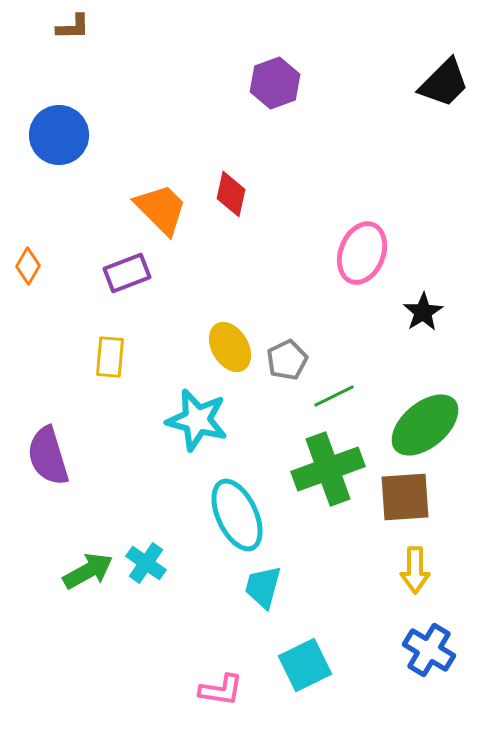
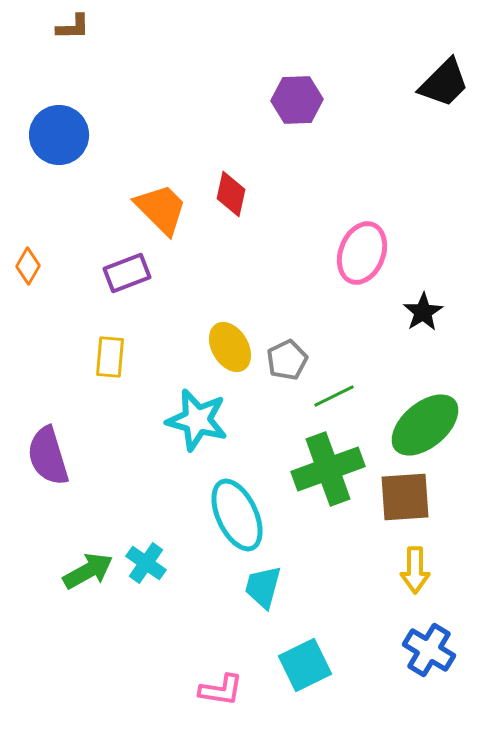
purple hexagon: moved 22 px right, 17 px down; rotated 18 degrees clockwise
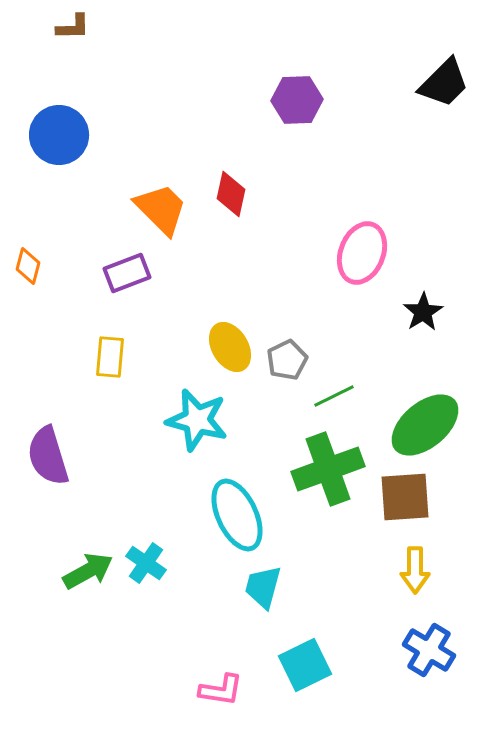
orange diamond: rotated 15 degrees counterclockwise
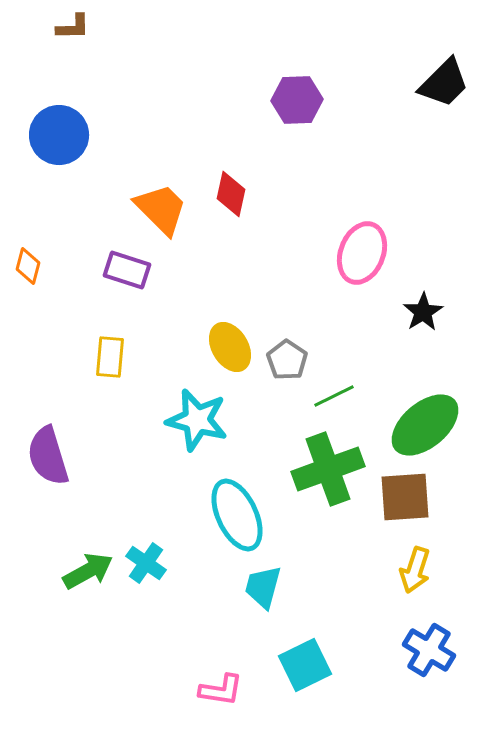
purple rectangle: moved 3 px up; rotated 39 degrees clockwise
gray pentagon: rotated 12 degrees counterclockwise
yellow arrow: rotated 18 degrees clockwise
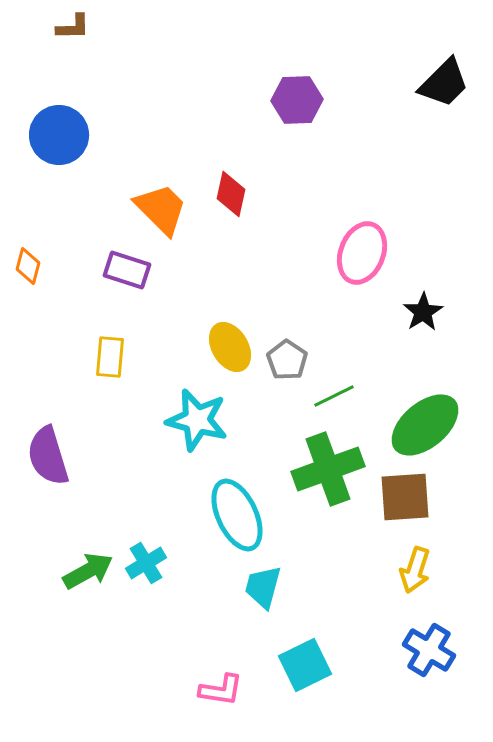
cyan cross: rotated 24 degrees clockwise
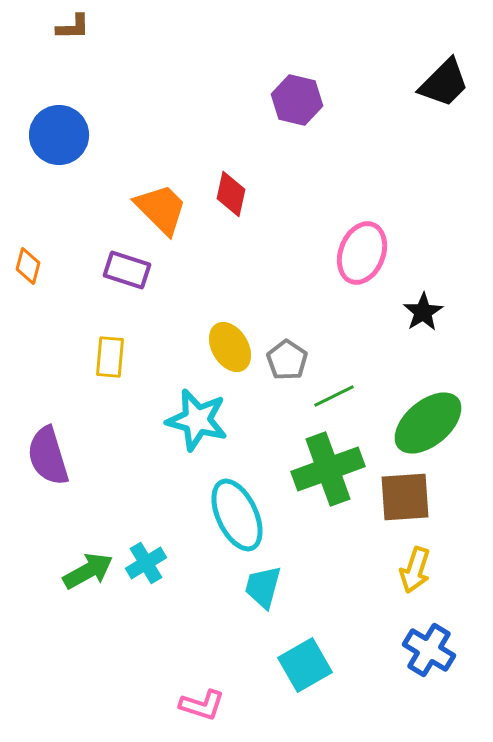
purple hexagon: rotated 15 degrees clockwise
green ellipse: moved 3 px right, 2 px up
cyan square: rotated 4 degrees counterclockwise
pink L-shape: moved 19 px left, 15 px down; rotated 9 degrees clockwise
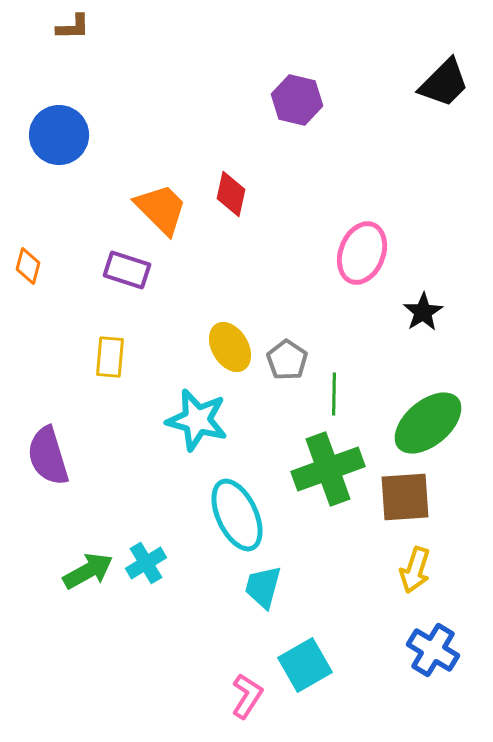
green line: moved 2 px up; rotated 63 degrees counterclockwise
blue cross: moved 4 px right
pink L-shape: moved 45 px right, 9 px up; rotated 75 degrees counterclockwise
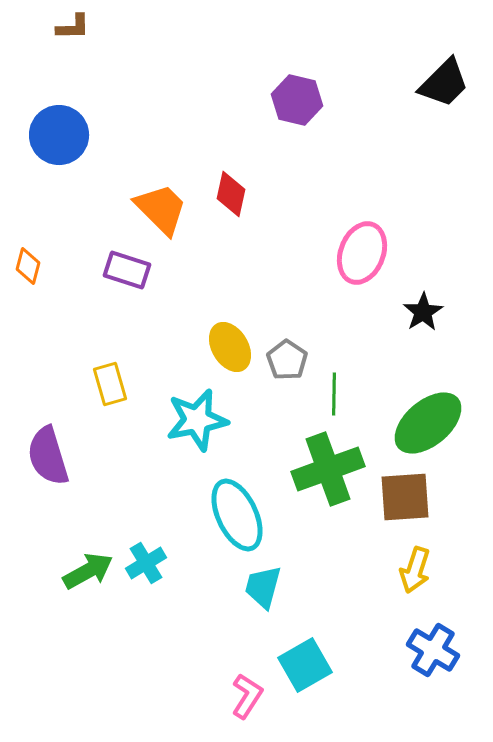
yellow rectangle: moved 27 px down; rotated 21 degrees counterclockwise
cyan star: rotated 26 degrees counterclockwise
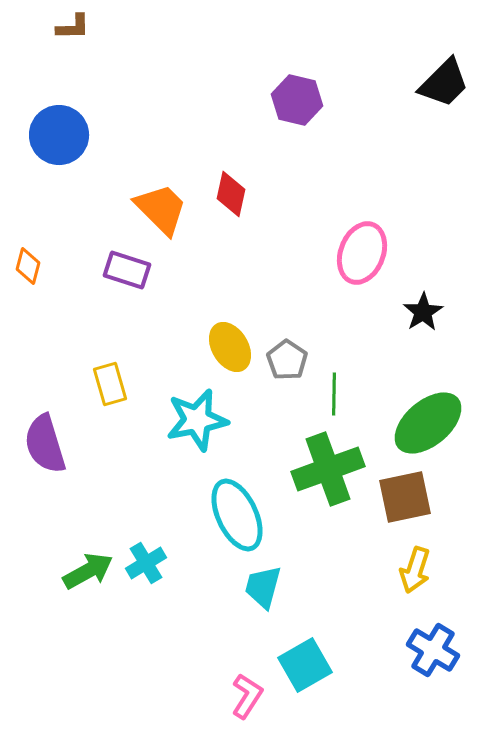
purple semicircle: moved 3 px left, 12 px up
brown square: rotated 8 degrees counterclockwise
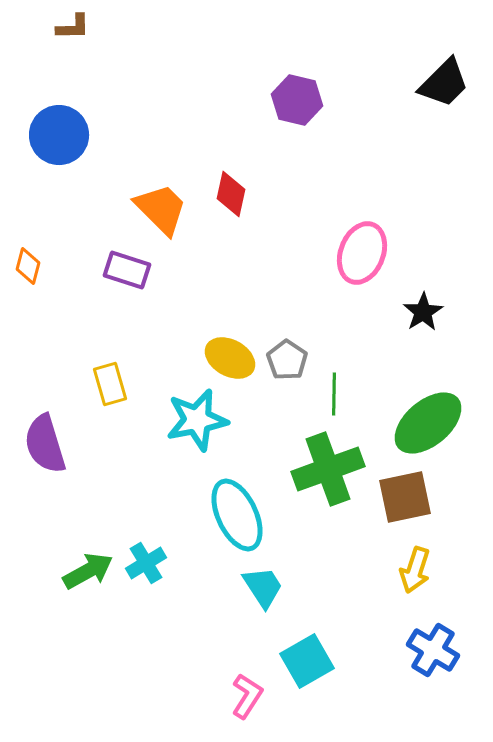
yellow ellipse: moved 11 px down; rotated 30 degrees counterclockwise
cyan trapezoid: rotated 132 degrees clockwise
cyan square: moved 2 px right, 4 px up
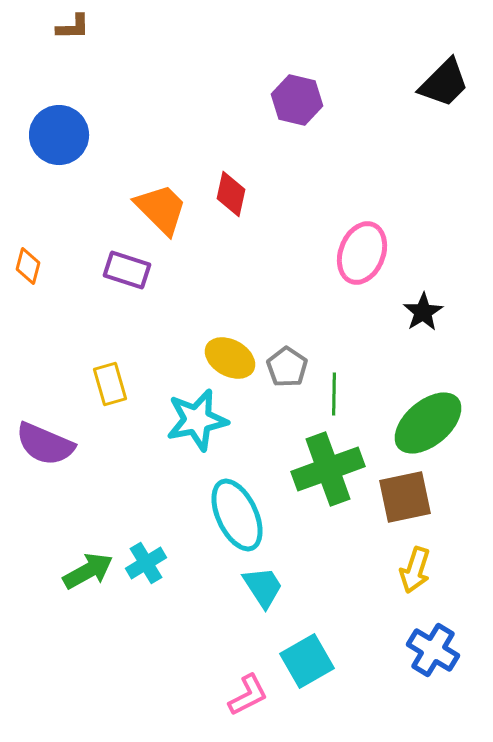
gray pentagon: moved 7 px down
purple semicircle: rotated 50 degrees counterclockwise
pink L-shape: moved 1 px right, 1 px up; rotated 30 degrees clockwise
